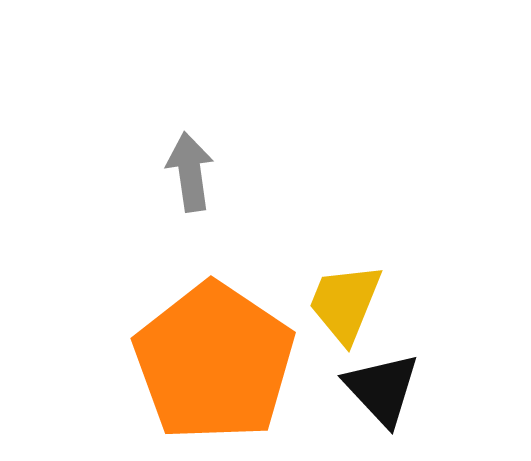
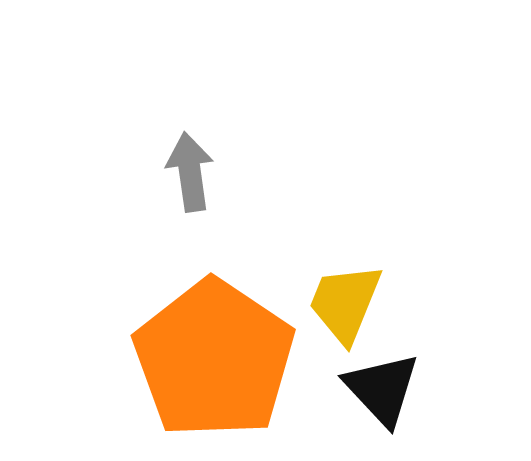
orange pentagon: moved 3 px up
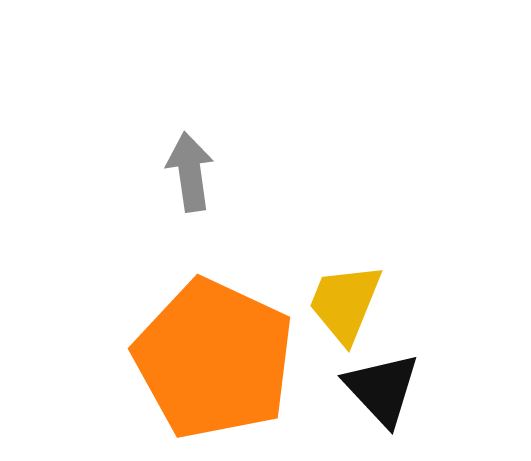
orange pentagon: rotated 9 degrees counterclockwise
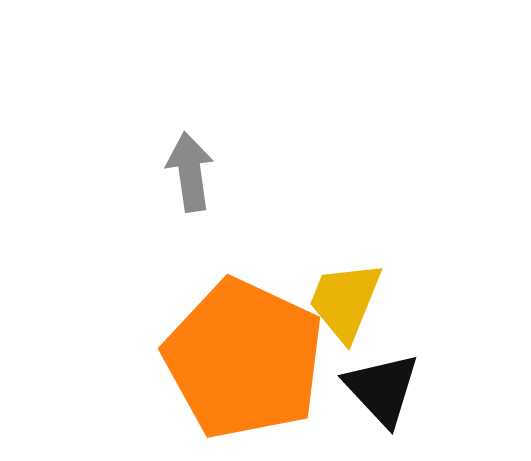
yellow trapezoid: moved 2 px up
orange pentagon: moved 30 px right
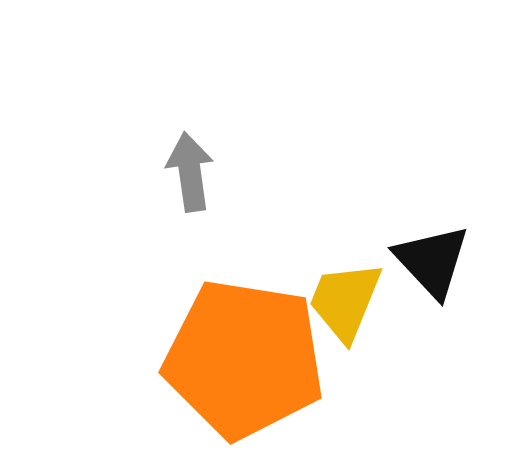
orange pentagon: rotated 16 degrees counterclockwise
black triangle: moved 50 px right, 128 px up
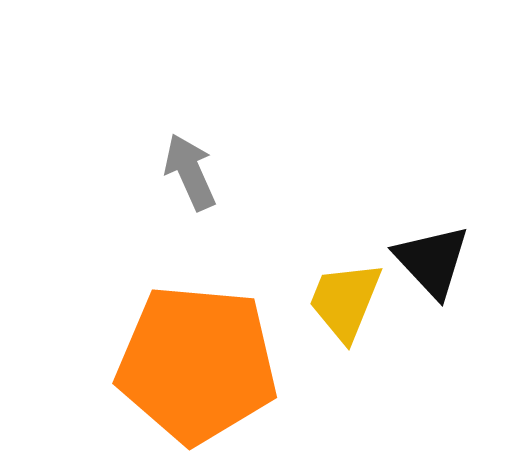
gray arrow: rotated 16 degrees counterclockwise
orange pentagon: moved 47 px left, 5 px down; rotated 4 degrees counterclockwise
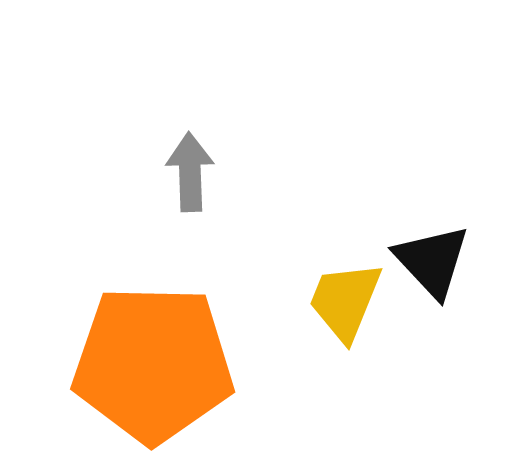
gray arrow: rotated 22 degrees clockwise
orange pentagon: moved 44 px left; rotated 4 degrees counterclockwise
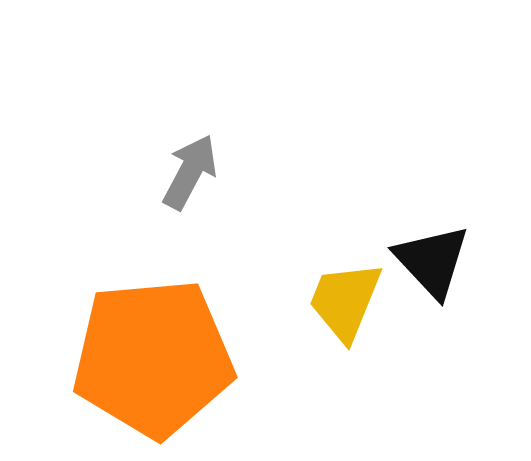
gray arrow: rotated 30 degrees clockwise
orange pentagon: moved 6 px up; rotated 6 degrees counterclockwise
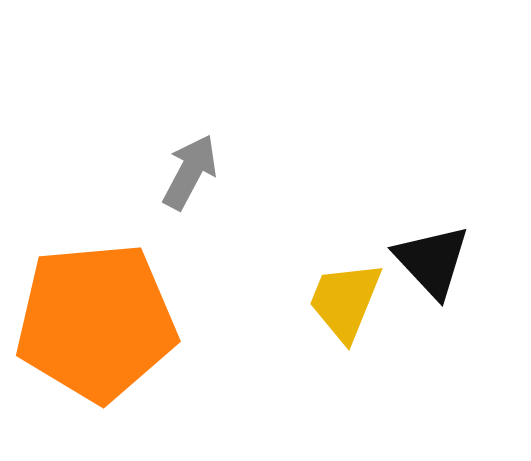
orange pentagon: moved 57 px left, 36 px up
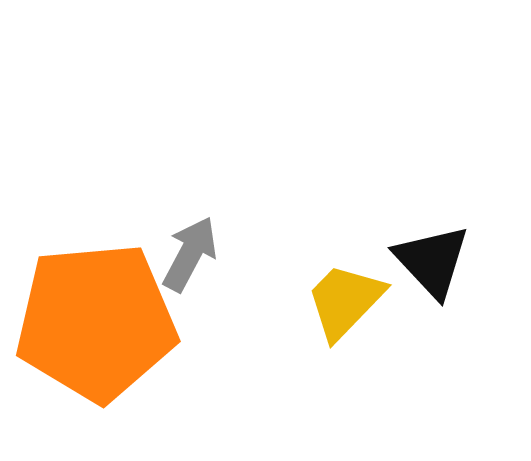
gray arrow: moved 82 px down
yellow trapezoid: rotated 22 degrees clockwise
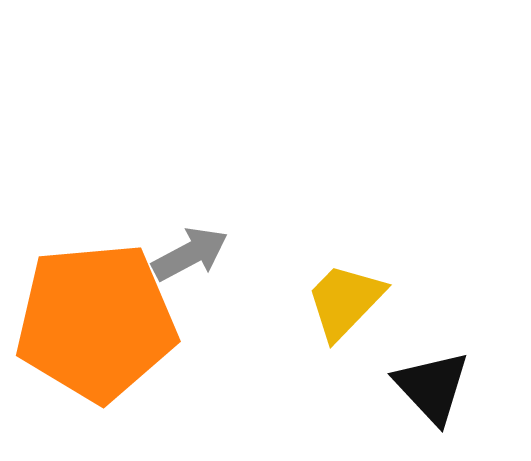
gray arrow: rotated 34 degrees clockwise
black triangle: moved 126 px down
